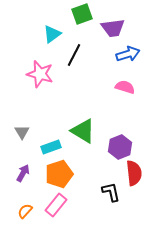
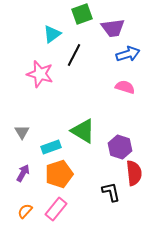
purple hexagon: rotated 20 degrees counterclockwise
pink rectangle: moved 4 px down
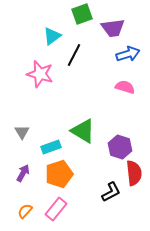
cyan triangle: moved 2 px down
black L-shape: rotated 75 degrees clockwise
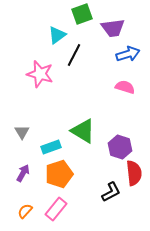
cyan triangle: moved 5 px right, 1 px up
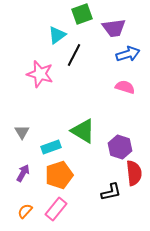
purple trapezoid: moved 1 px right
orange pentagon: moved 1 px down
black L-shape: rotated 15 degrees clockwise
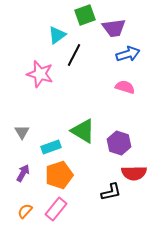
green square: moved 3 px right, 1 px down
purple hexagon: moved 1 px left, 4 px up
red semicircle: rotated 95 degrees clockwise
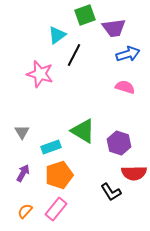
black L-shape: rotated 70 degrees clockwise
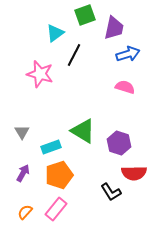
purple trapezoid: rotated 70 degrees counterclockwise
cyan triangle: moved 2 px left, 2 px up
orange semicircle: moved 1 px down
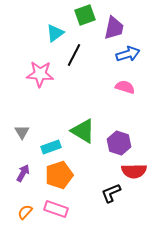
pink star: rotated 12 degrees counterclockwise
red semicircle: moved 2 px up
black L-shape: moved 1 px down; rotated 100 degrees clockwise
pink rectangle: rotated 70 degrees clockwise
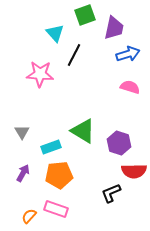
cyan triangle: rotated 36 degrees counterclockwise
pink semicircle: moved 5 px right
orange pentagon: rotated 12 degrees clockwise
orange semicircle: moved 4 px right, 4 px down
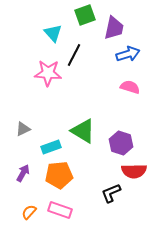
cyan triangle: moved 2 px left
pink star: moved 8 px right, 1 px up
gray triangle: moved 1 px right, 3 px up; rotated 35 degrees clockwise
purple hexagon: moved 2 px right
pink rectangle: moved 4 px right, 1 px down
orange semicircle: moved 4 px up
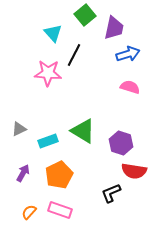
green square: rotated 20 degrees counterclockwise
gray triangle: moved 4 px left
cyan rectangle: moved 3 px left, 6 px up
red semicircle: rotated 10 degrees clockwise
orange pentagon: rotated 20 degrees counterclockwise
